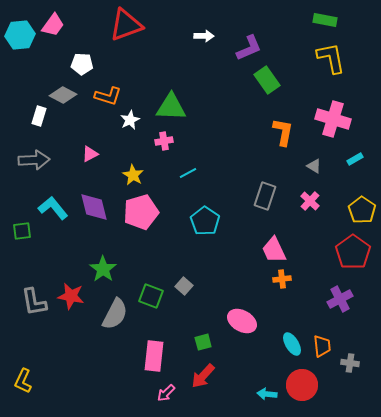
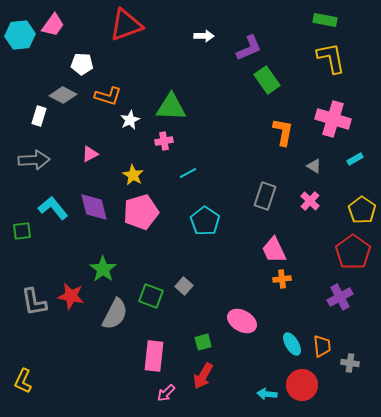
purple cross at (340, 299): moved 2 px up
red arrow at (203, 376): rotated 12 degrees counterclockwise
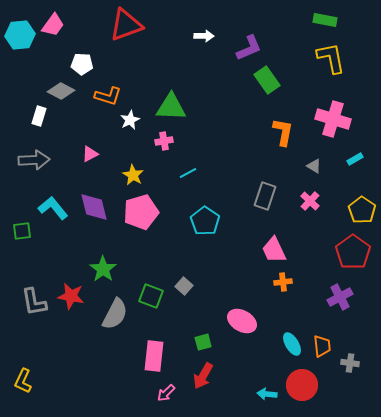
gray diamond at (63, 95): moved 2 px left, 4 px up
orange cross at (282, 279): moved 1 px right, 3 px down
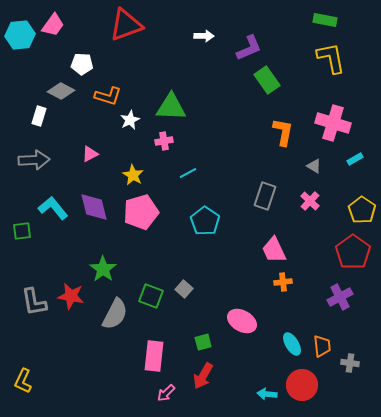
pink cross at (333, 119): moved 4 px down
gray square at (184, 286): moved 3 px down
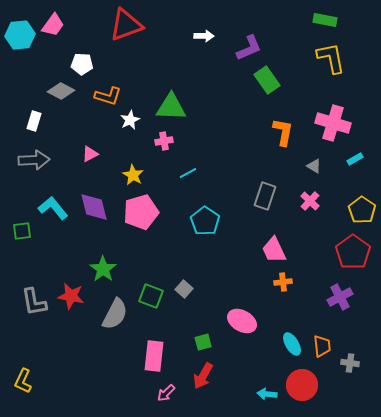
white rectangle at (39, 116): moved 5 px left, 5 px down
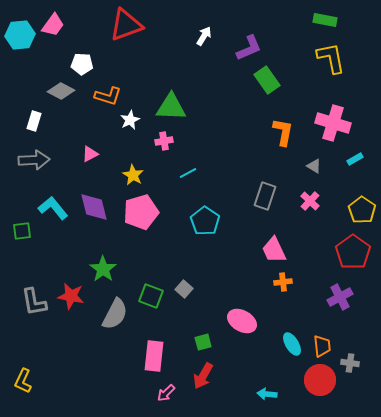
white arrow at (204, 36): rotated 60 degrees counterclockwise
red circle at (302, 385): moved 18 px right, 5 px up
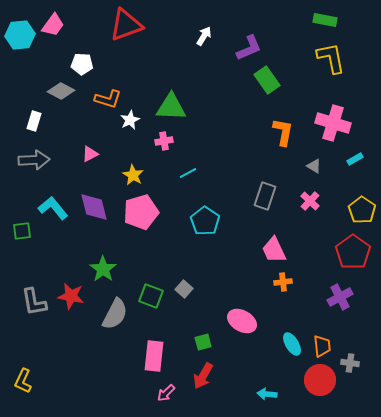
orange L-shape at (108, 96): moved 3 px down
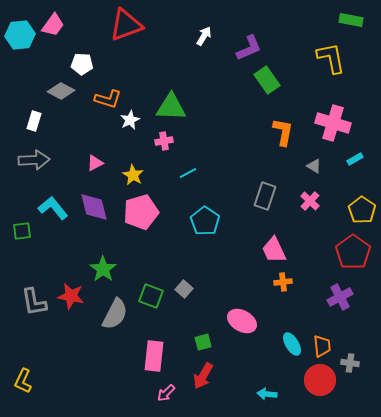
green rectangle at (325, 20): moved 26 px right
pink triangle at (90, 154): moved 5 px right, 9 px down
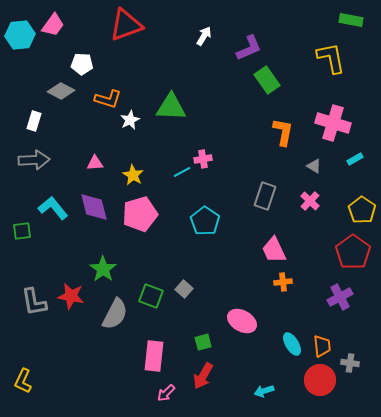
pink cross at (164, 141): moved 39 px right, 18 px down
pink triangle at (95, 163): rotated 24 degrees clockwise
cyan line at (188, 173): moved 6 px left, 1 px up
pink pentagon at (141, 212): moved 1 px left, 2 px down
cyan arrow at (267, 394): moved 3 px left, 3 px up; rotated 24 degrees counterclockwise
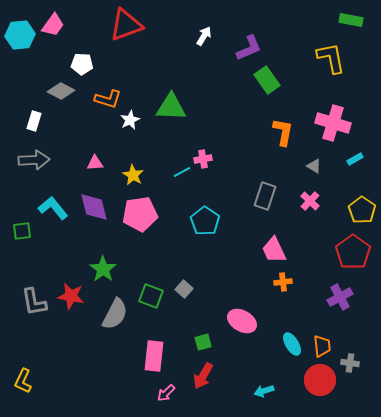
pink pentagon at (140, 214): rotated 8 degrees clockwise
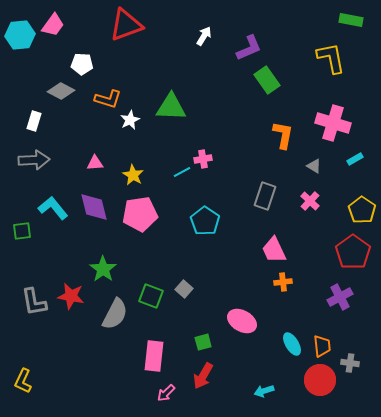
orange L-shape at (283, 132): moved 3 px down
